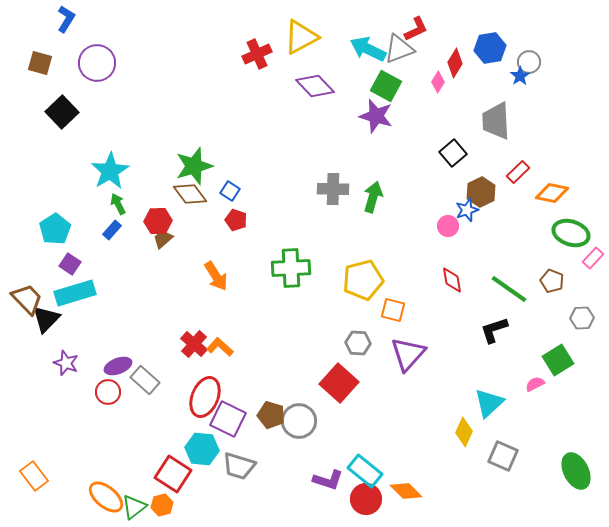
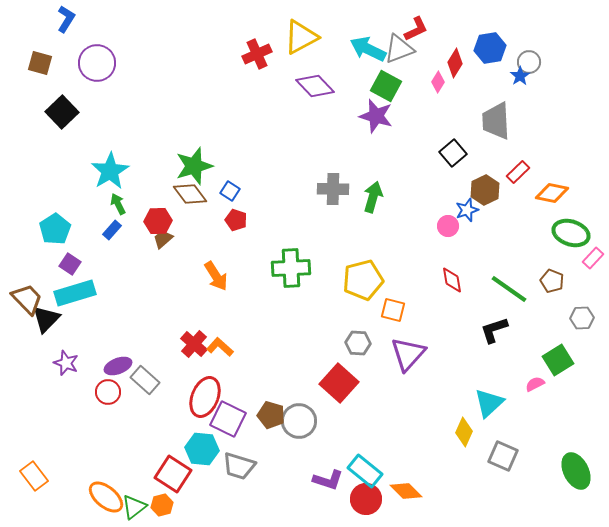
brown hexagon at (481, 192): moved 4 px right, 2 px up
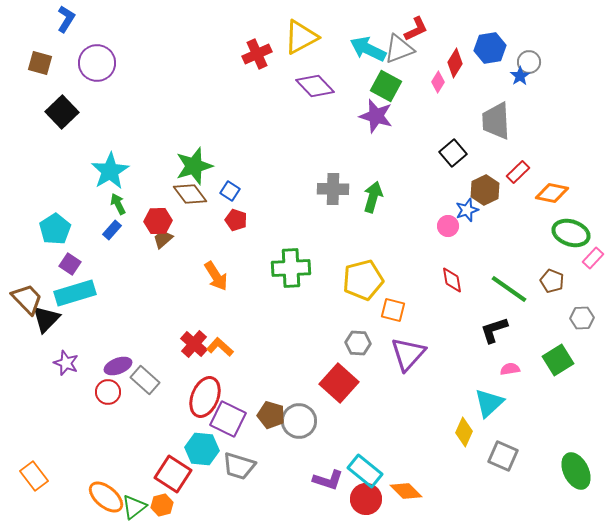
pink semicircle at (535, 384): moved 25 px left, 15 px up; rotated 18 degrees clockwise
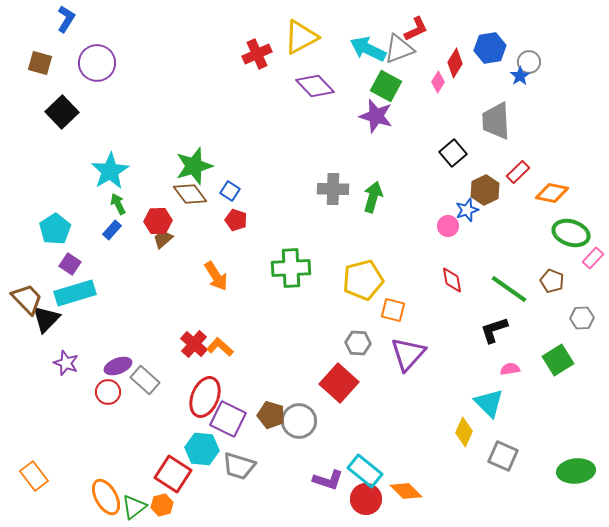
cyan triangle at (489, 403): rotated 32 degrees counterclockwise
green ellipse at (576, 471): rotated 69 degrees counterclockwise
orange ellipse at (106, 497): rotated 21 degrees clockwise
